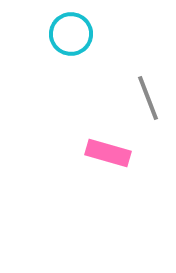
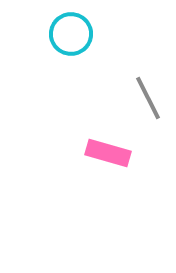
gray line: rotated 6 degrees counterclockwise
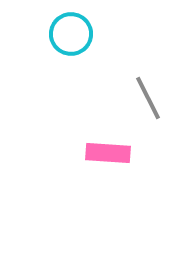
pink rectangle: rotated 12 degrees counterclockwise
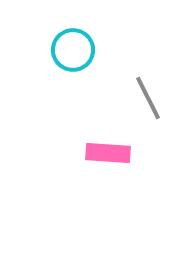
cyan circle: moved 2 px right, 16 px down
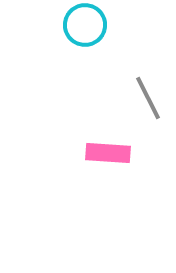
cyan circle: moved 12 px right, 25 px up
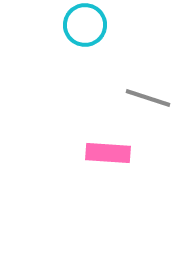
gray line: rotated 45 degrees counterclockwise
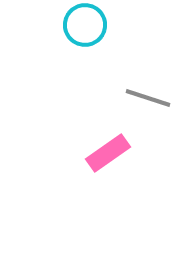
pink rectangle: rotated 39 degrees counterclockwise
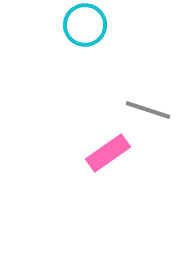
gray line: moved 12 px down
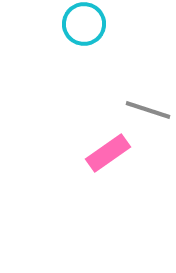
cyan circle: moved 1 px left, 1 px up
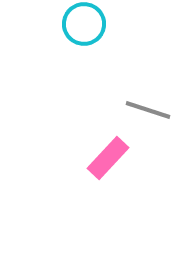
pink rectangle: moved 5 px down; rotated 12 degrees counterclockwise
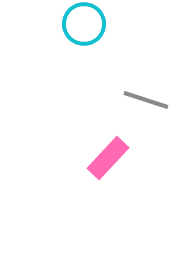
gray line: moved 2 px left, 10 px up
